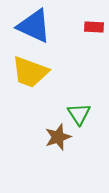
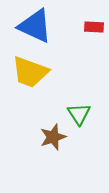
blue triangle: moved 1 px right
brown star: moved 5 px left
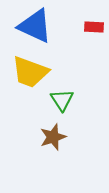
green triangle: moved 17 px left, 14 px up
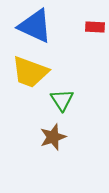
red rectangle: moved 1 px right
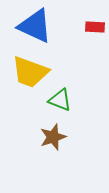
green triangle: moved 2 px left; rotated 35 degrees counterclockwise
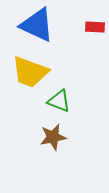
blue triangle: moved 2 px right, 1 px up
green triangle: moved 1 px left, 1 px down
brown star: rotated 8 degrees clockwise
